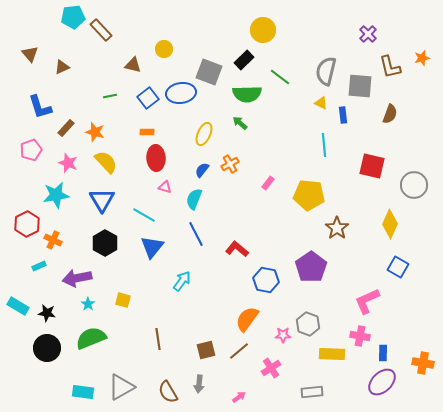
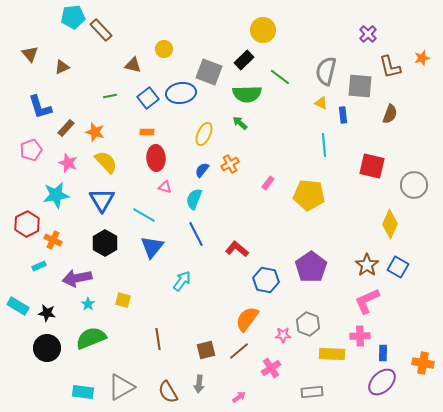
brown star at (337, 228): moved 30 px right, 37 px down
pink cross at (360, 336): rotated 12 degrees counterclockwise
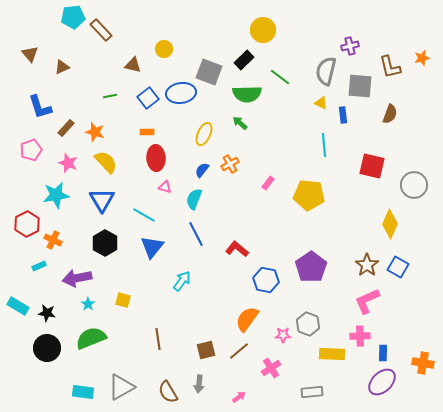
purple cross at (368, 34): moved 18 px left, 12 px down; rotated 30 degrees clockwise
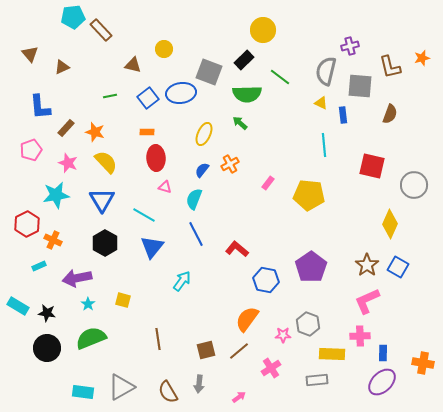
blue L-shape at (40, 107): rotated 12 degrees clockwise
gray rectangle at (312, 392): moved 5 px right, 12 px up
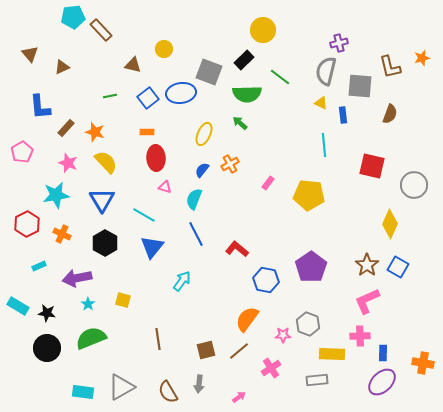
purple cross at (350, 46): moved 11 px left, 3 px up
pink pentagon at (31, 150): moved 9 px left, 2 px down; rotated 10 degrees counterclockwise
orange cross at (53, 240): moved 9 px right, 6 px up
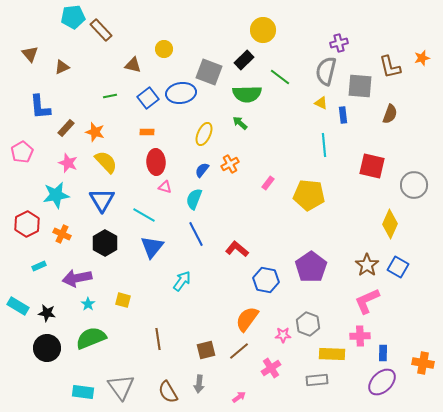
red ellipse at (156, 158): moved 4 px down
gray triangle at (121, 387): rotated 36 degrees counterclockwise
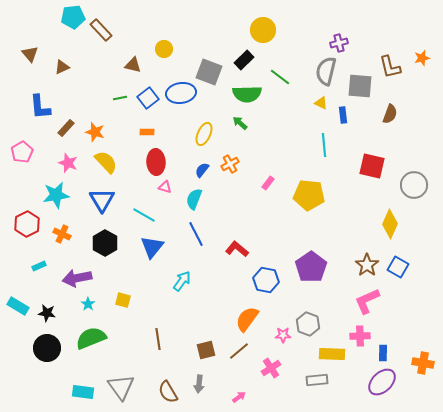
green line at (110, 96): moved 10 px right, 2 px down
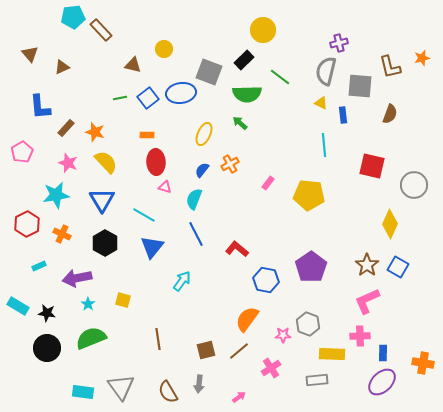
orange rectangle at (147, 132): moved 3 px down
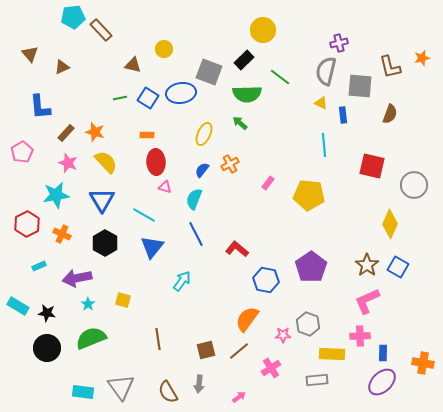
blue square at (148, 98): rotated 20 degrees counterclockwise
brown rectangle at (66, 128): moved 5 px down
